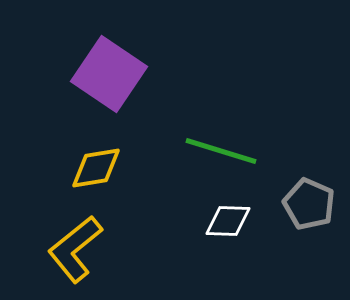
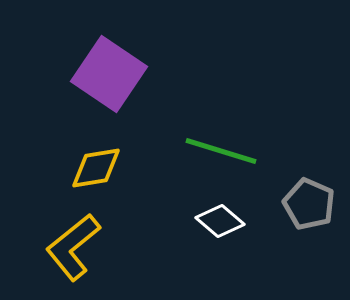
white diamond: moved 8 px left; rotated 39 degrees clockwise
yellow L-shape: moved 2 px left, 2 px up
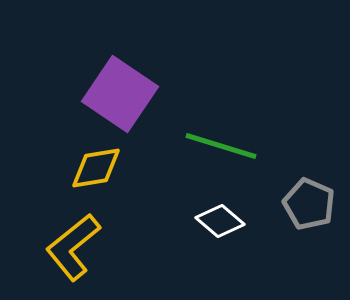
purple square: moved 11 px right, 20 px down
green line: moved 5 px up
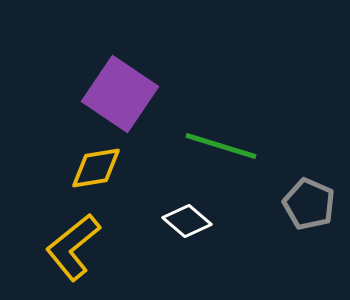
white diamond: moved 33 px left
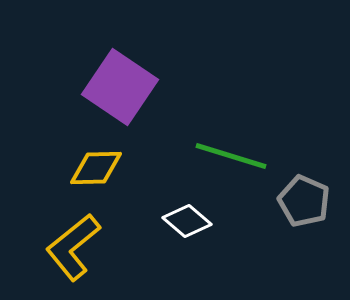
purple square: moved 7 px up
green line: moved 10 px right, 10 px down
yellow diamond: rotated 8 degrees clockwise
gray pentagon: moved 5 px left, 3 px up
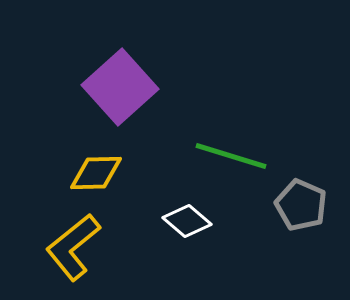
purple square: rotated 14 degrees clockwise
yellow diamond: moved 5 px down
gray pentagon: moved 3 px left, 4 px down
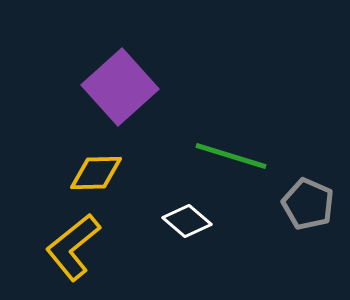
gray pentagon: moved 7 px right, 1 px up
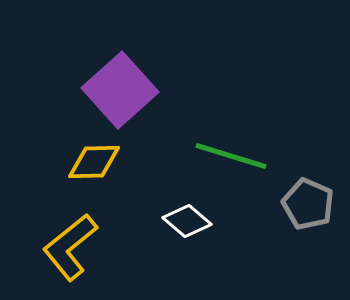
purple square: moved 3 px down
yellow diamond: moved 2 px left, 11 px up
yellow L-shape: moved 3 px left
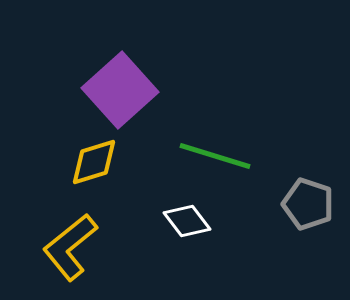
green line: moved 16 px left
yellow diamond: rotated 16 degrees counterclockwise
gray pentagon: rotated 6 degrees counterclockwise
white diamond: rotated 12 degrees clockwise
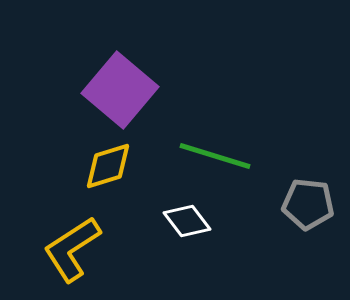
purple square: rotated 8 degrees counterclockwise
yellow diamond: moved 14 px right, 4 px down
gray pentagon: rotated 12 degrees counterclockwise
yellow L-shape: moved 2 px right, 2 px down; rotated 6 degrees clockwise
